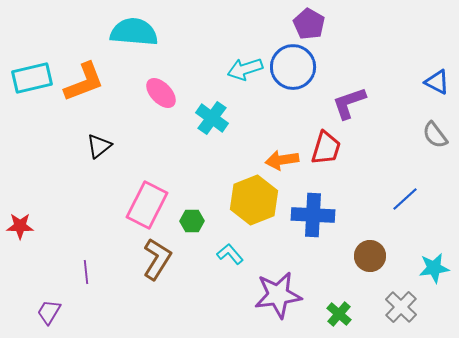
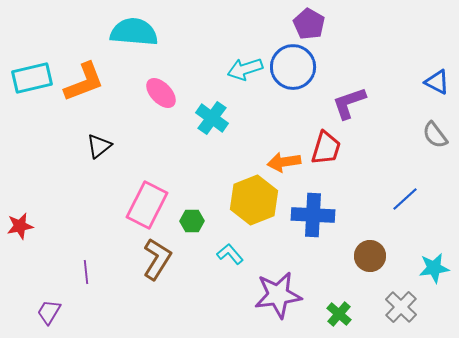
orange arrow: moved 2 px right, 2 px down
red star: rotated 12 degrees counterclockwise
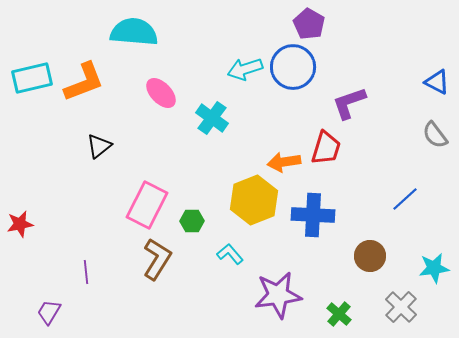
red star: moved 2 px up
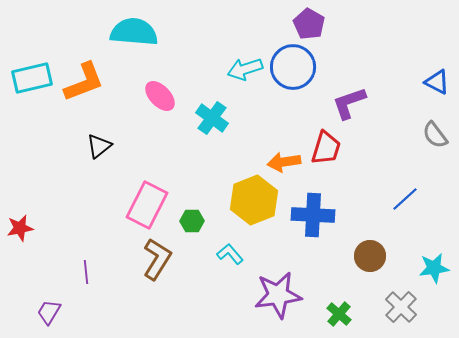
pink ellipse: moved 1 px left, 3 px down
red star: moved 4 px down
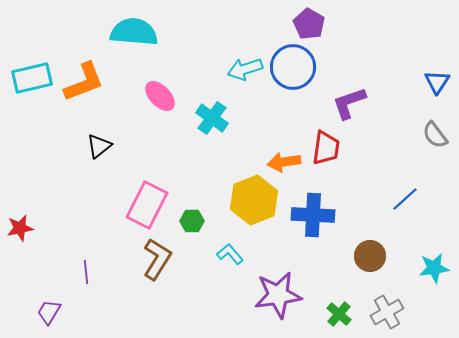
blue triangle: rotated 36 degrees clockwise
red trapezoid: rotated 9 degrees counterclockwise
gray cross: moved 14 px left, 5 px down; rotated 16 degrees clockwise
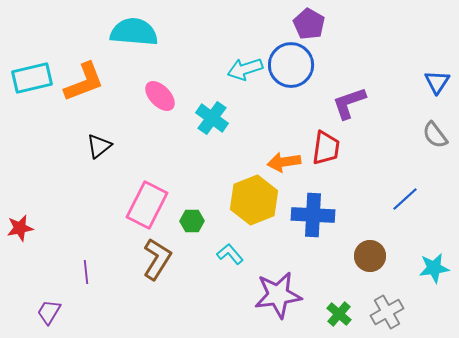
blue circle: moved 2 px left, 2 px up
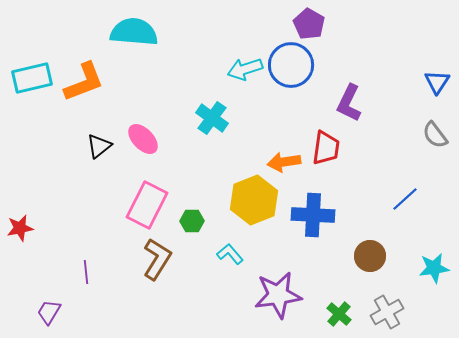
pink ellipse: moved 17 px left, 43 px down
purple L-shape: rotated 45 degrees counterclockwise
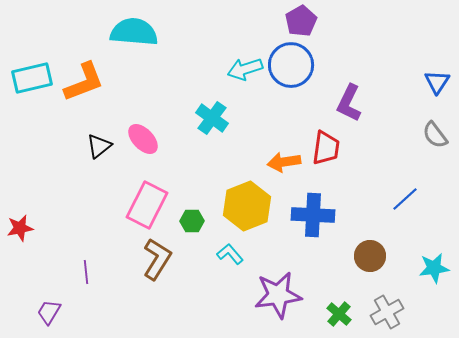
purple pentagon: moved 8 px left, 3 px up; rotated 12 degrees clockwise
yellow hexagon: moved 7 px left, 6 px down
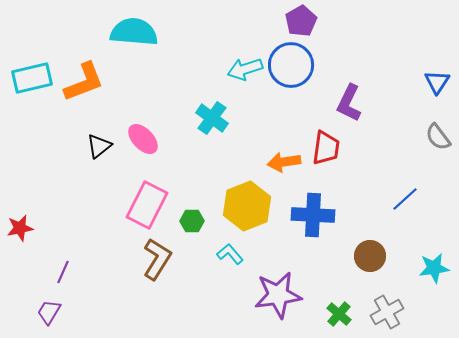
gray semicircle: moved 3 px right, 2 px down
purple line: moved 23 px left; rotated 30 degrees clockwise
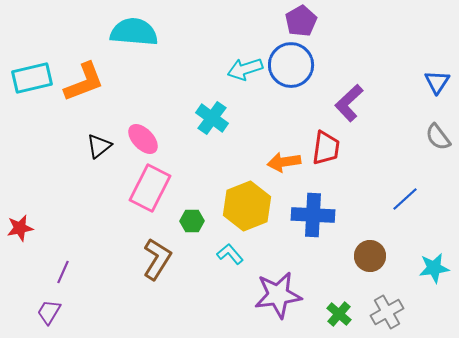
purple L-shape: rotated 21 degrees clockwise
pink rectangle: moved 3 px right, 17 px up
